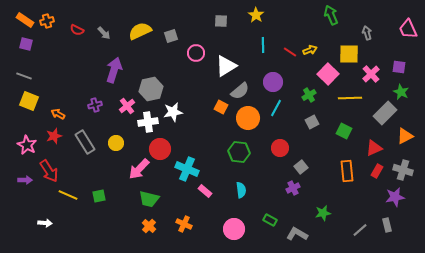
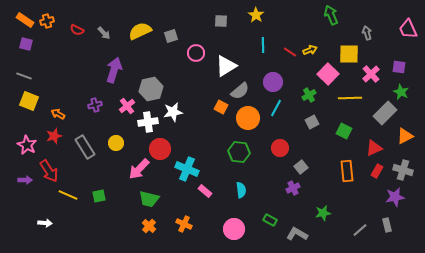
gray rectangle at (85, 142): moved 5 px down
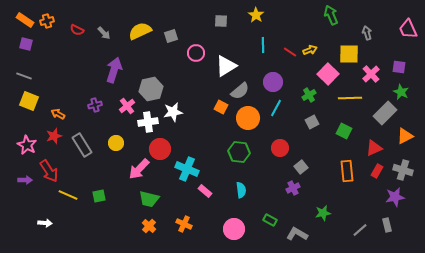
gray rectangle at (85, 147): moved 3 px left, 2 px up
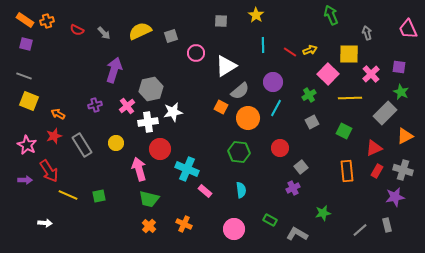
pink arrow at (139, 169): rotated 120 degrees clockwise
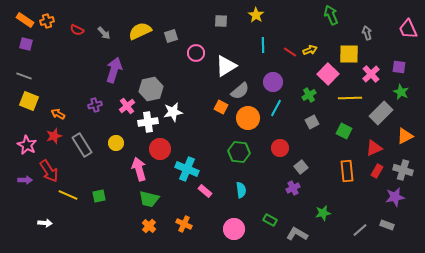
gray rectangle at (385, 113): moved 4 px left
gray rectangle at (387, 225): rotated 56 degrees counterclockwise
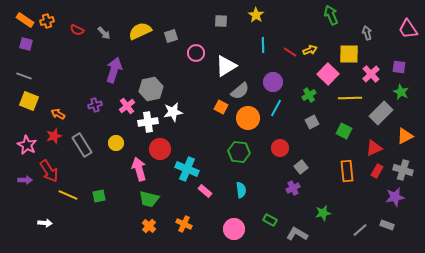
pink trapezoid at (408, 29): rotated 10 degrees counterclockwise
